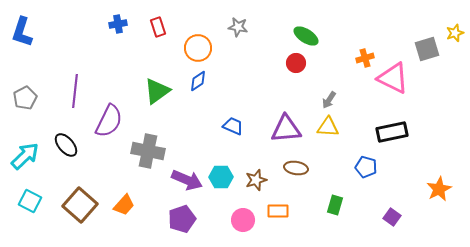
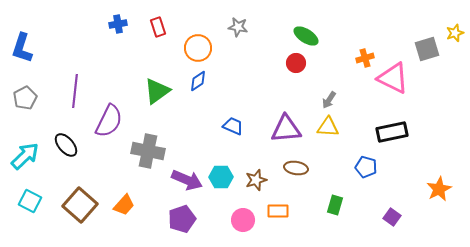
blue L-shape: moved 16 px down
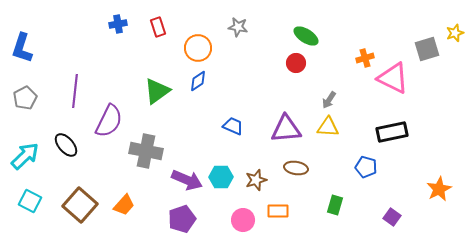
gray cross: moved 2 px left
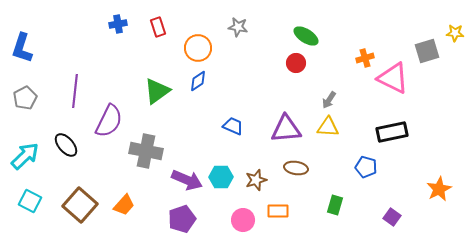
yellow star: rotated 24 degrees clockwise
gray square: moved 2 px down
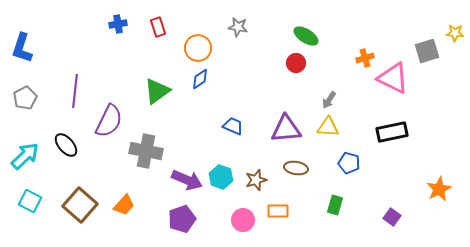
blue diamond: moved 2 px right, 2 px up
blue pentagon: moved 17 px left, 4 px up
cyan hexagon: rotated 20 degrees clockwise
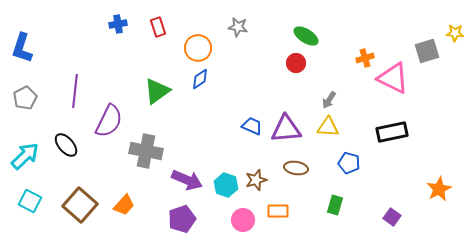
blue trapezoid: moved 19 px right
cyan hexagon: moved 5 px right, 8 px down
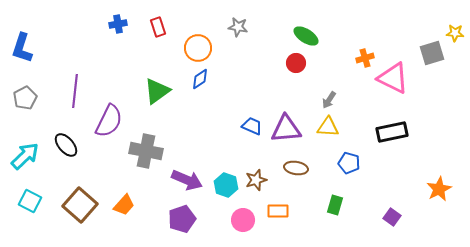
gray square: moved 5 px right, 2 px down
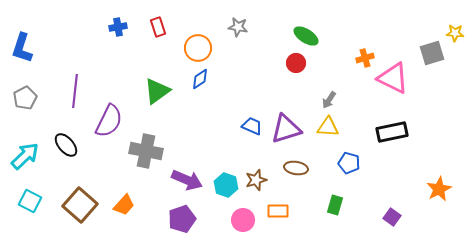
blue cross: moved 3 px down
purple triangle: rotated 12 degrees counterclockwise
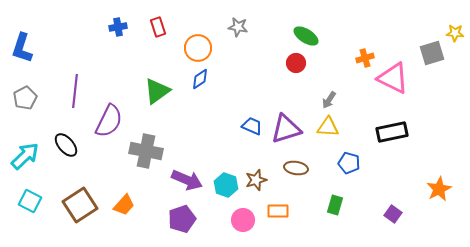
brown square: rotated 16 degrees clockwise
purple square: moved 1 px right, 3 px up
